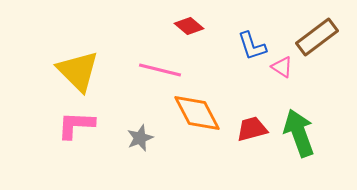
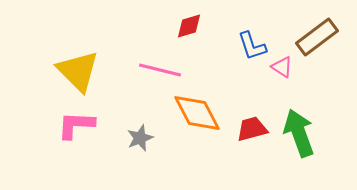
red diamond: rotated 56 degrees counterclockwise
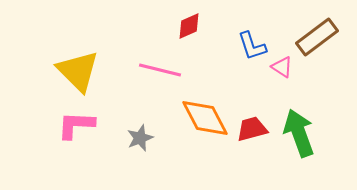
red diamond: rotated 8 degrees counterclockwise
orange diamond: moved 8 px right, 5 px down
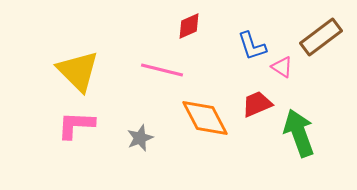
brown rectangle: moved 4 px right
pink line: moved 2 px right
red trapezoid: moved 5 px right, 25 px up; rotated 8 degrees counterclockwise
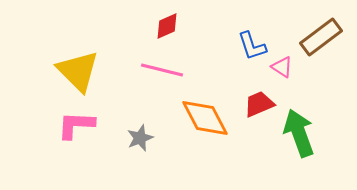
red diamond: moved 22 px left
red trapezoid: moved 2 px right
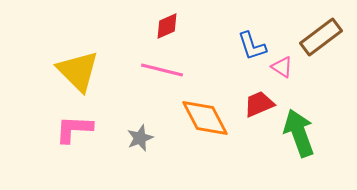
pink L-shape: moved 2 px left, 4 px down
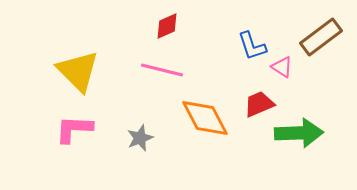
green arrow: rotated 108 degrees clockwise
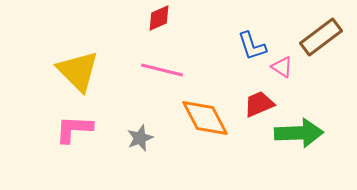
red diamond: moved 8 px left, 8 px up
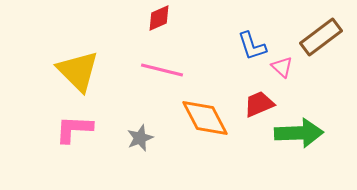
pink triangle: rotated 10 degrees clockwise
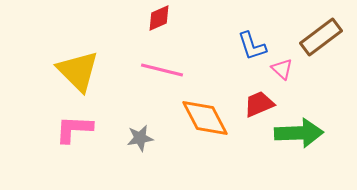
pink triangle: moved 2 px down
gray star: rotated 12 degrees clockwise
